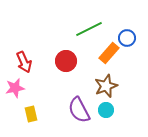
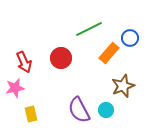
blue circle: moved 3 px right
red circle: moved 5 px left, 3 px up
brown star: moved 17 px right
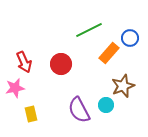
green line: moved 1 px down
red circle: moved 6 px down
cyan circle: moved 5 px up
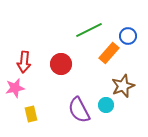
blue circle: moved 2 px left, 2 px up
red arrow: rotated 30 degrees clockwise
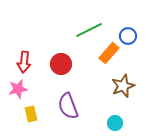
pink star: moved 3 px right, 1 px down
cyan circle: moved 9 px right, 18 px down
purple semicircle: moved 11 px left, 4 px up; rotated 8 degrees clockwise
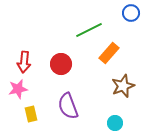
blue circle: moved 3 px right, 23 px up
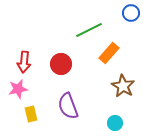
brown star: rotated 20 degrees counterclockwise
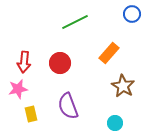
blue circle: moved 1 px right, 1 px down
green line: moved 14 px left, 8 px up
red circle: moved 1 px left, 1 px up
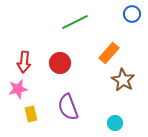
brown star: moved 6 px up
purple semicircle: moved 1 px down
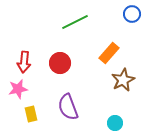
brown star: rotated 15 degrees clockwise
